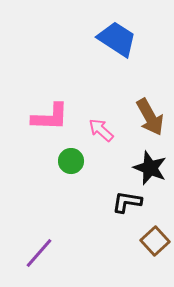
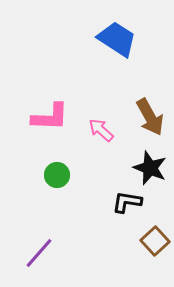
green circle: moved 14 px left, 14 px down
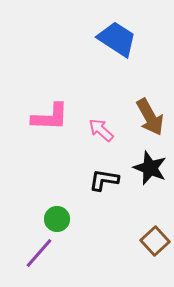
green circle: moved 44 px down
black L-shape: moved 23 px left, 22 px up
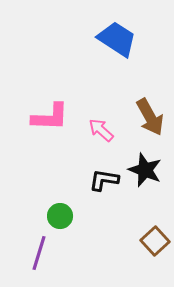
black star: moved 5 px left, 2 px down
green circle: moved 3 px right, 3 px up
purple line: rotated 24 degrees counterclockwise
